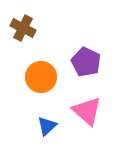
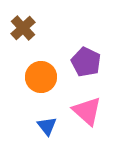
brown cross: rotated 20 degrees clockwise
blue triangle: rotated 25 degrees counterclockwise
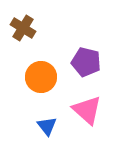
brown cross: rotated 15 degrees counterclockwise
purple pentagon: rotated 12 degrees counterclockwise
pink triangle: moved 1 px up
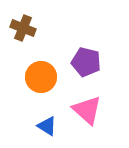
brown cross: rotated 10 degrees counterclockwise
blue triangle: rotated 20 degrees counterclockwise
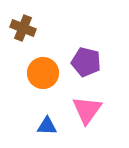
orange circle: moved 2 px right, 4 px up
pink triangle: rotated 24 degrees clockwise
blue triangle: rotated 30 degrees counterclockwise
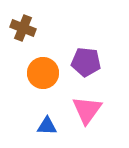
purple pentagon: rotated 8 degrees counterclockwise
